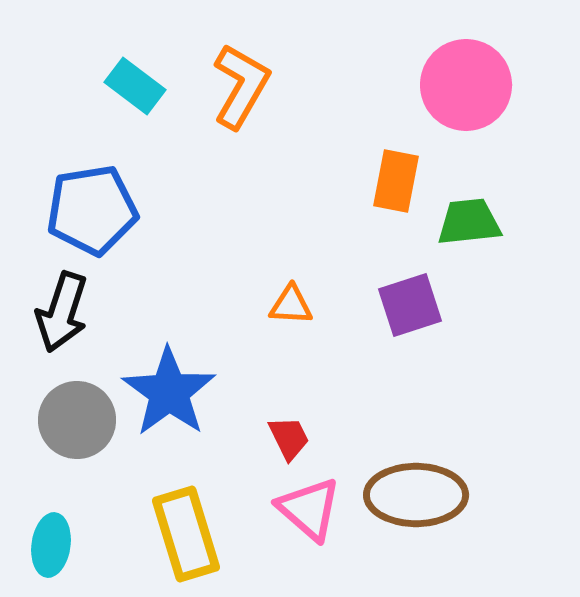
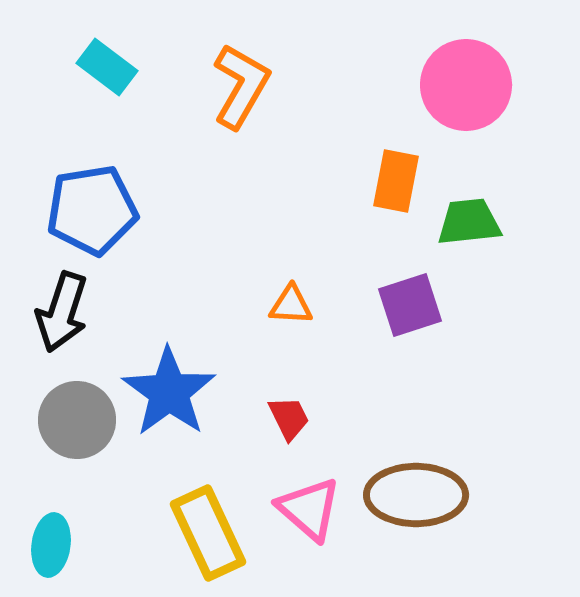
cyan rectangle: moved 28 px left, 19 px up
red trapezoid: moved 20 px up
yellow rectangle: moved 22 px right, 1 px up; rotated 8 degrees counterclockwise
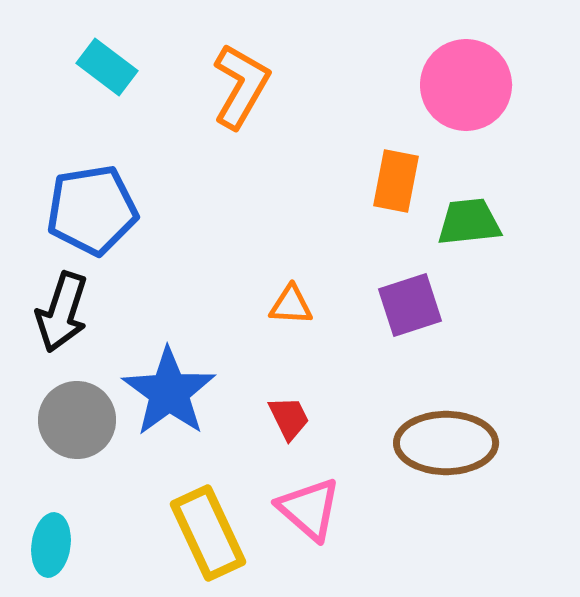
brown ellipse: moved 30 px right, 52 px up
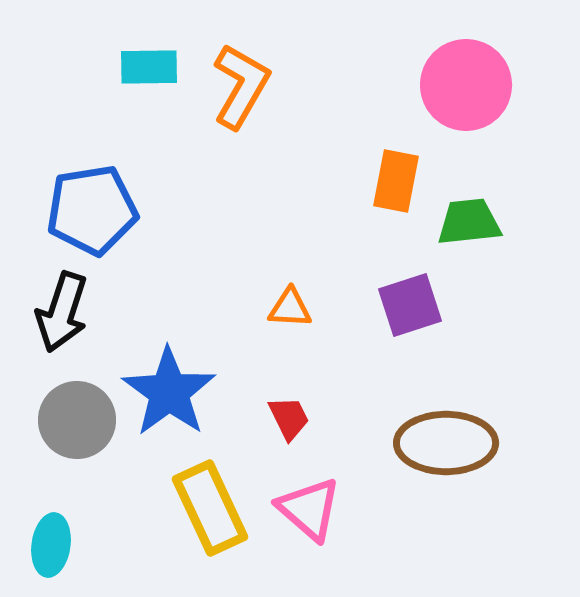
cyan rectangle: moved 42 px right; rotated 38 degrees counterclockwise
orange triangle: moved 1 px left, 3 px down
yellow rectangle: moved 2 px right, 25 px up
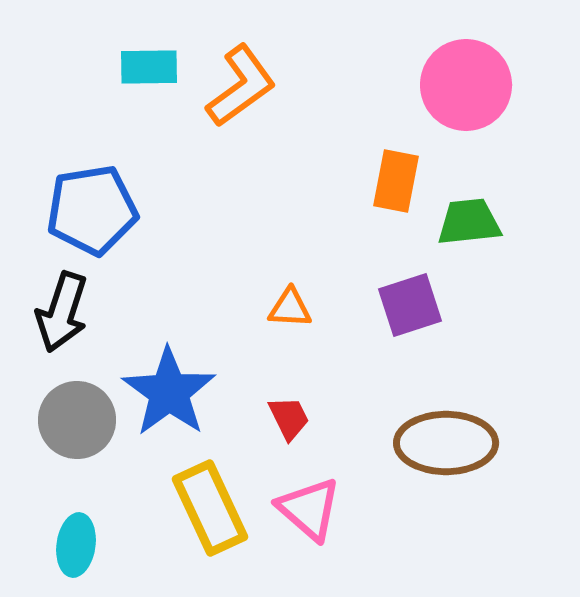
orange L-shape: rotated 24 degrees clockwise
cyan ellipse: moved 25 px right
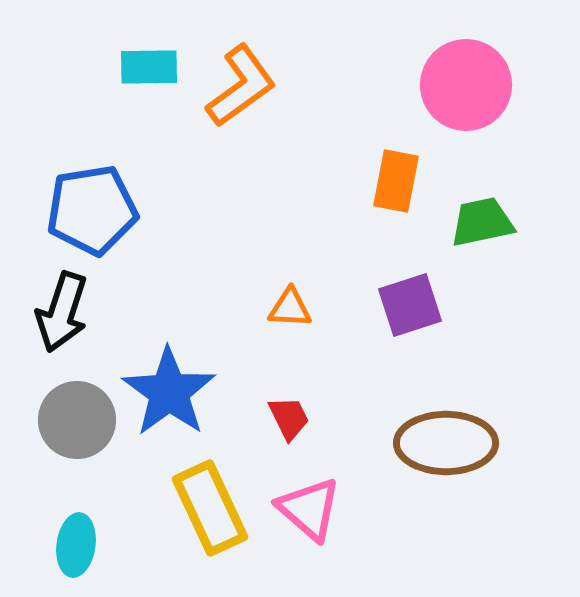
green trapezoid: moved 13 px right; rotated 6 degrees counterclockwise
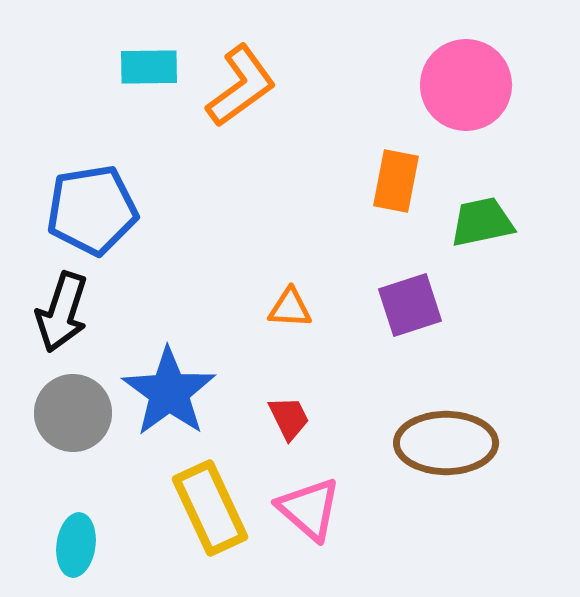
gray circle: moved 4 px left, 7 px up
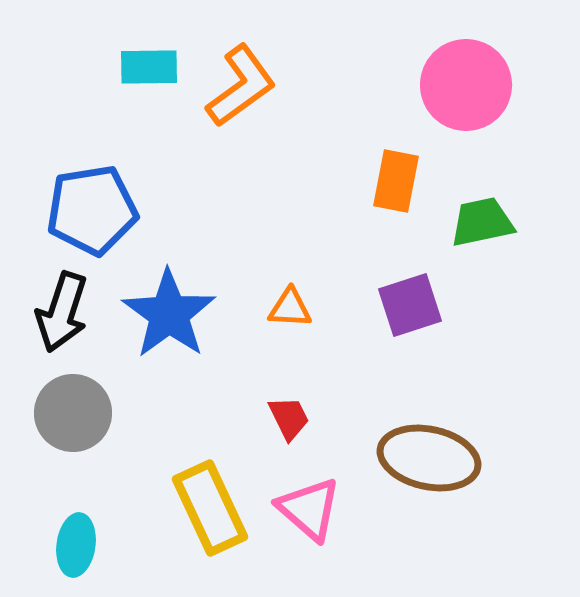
blue star: moved 78 px up
brown ellipse: moved 17 px left, 15 px down; rotated 12 degrees clockwise
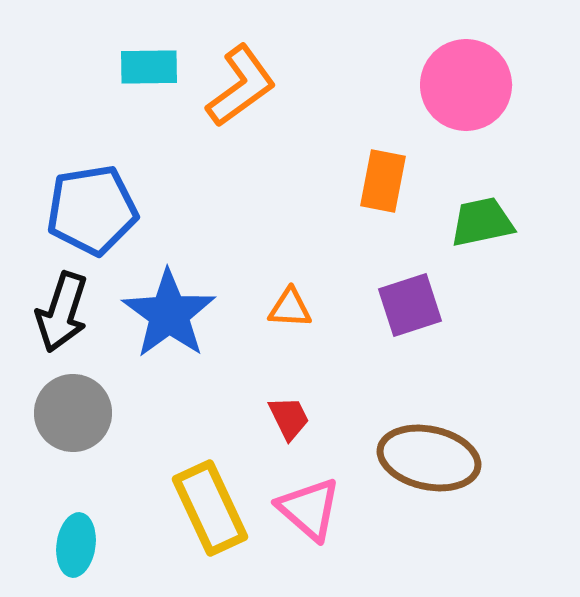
orange rectangle: moved 13 px left
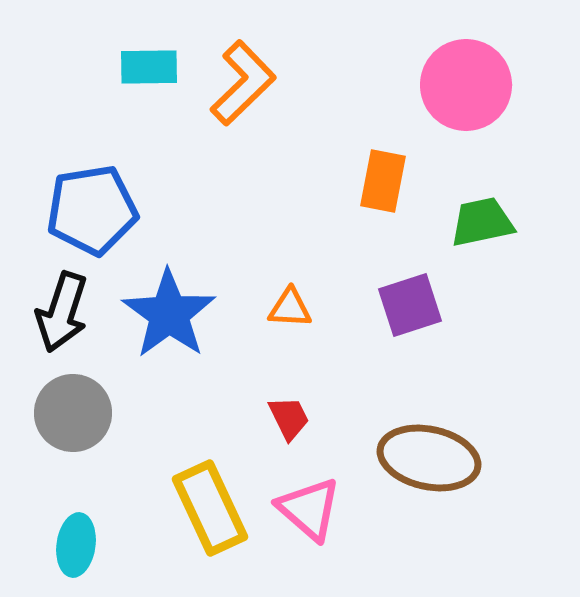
orange L-shape: moved 2 px right, 3 px up; rotated 8 degrees counterclockwise
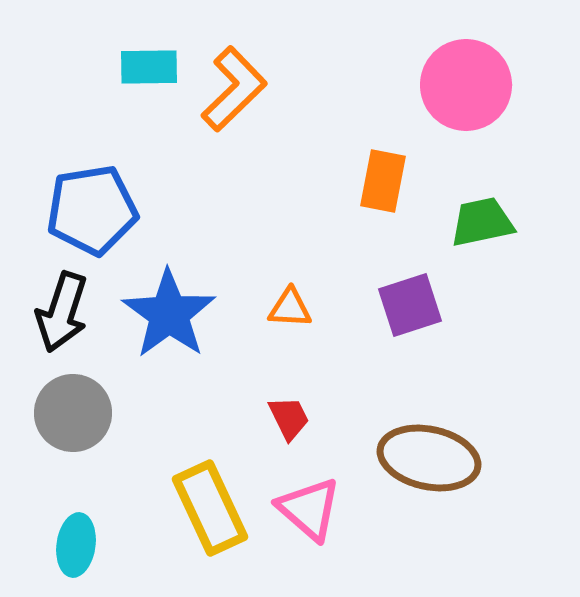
orange L-shape: moved 9 px left, 6 px down
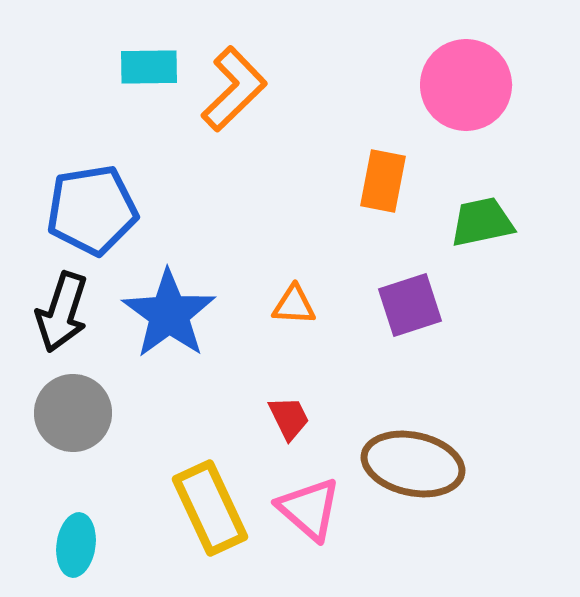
orange triangle: moved 4 px right, 3 px up
brown ellipse: moved 16 px left, 6 px down
